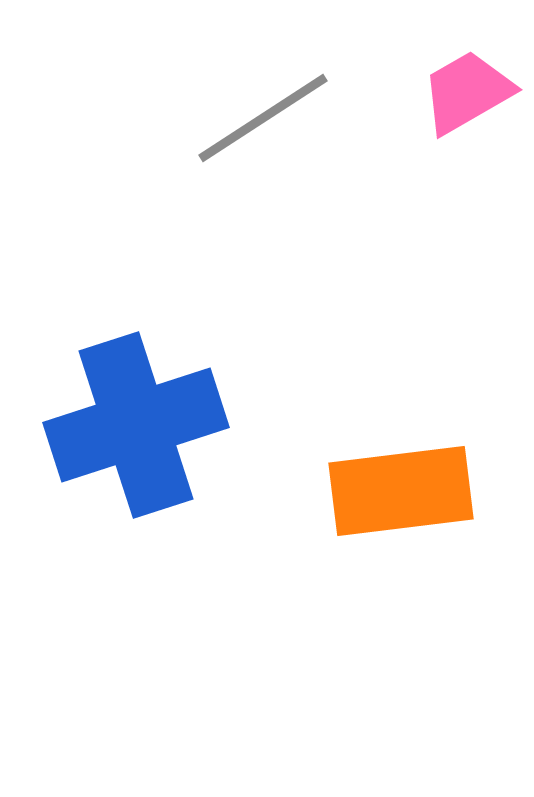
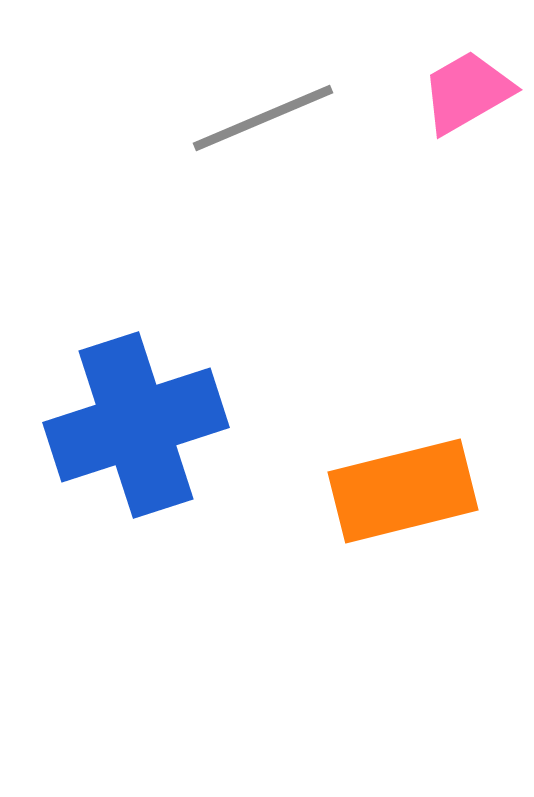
gray line: rotated 10 degrees clockwise
orange rectangle: moved 2 px right; rotated 7 degrees counterclockwise
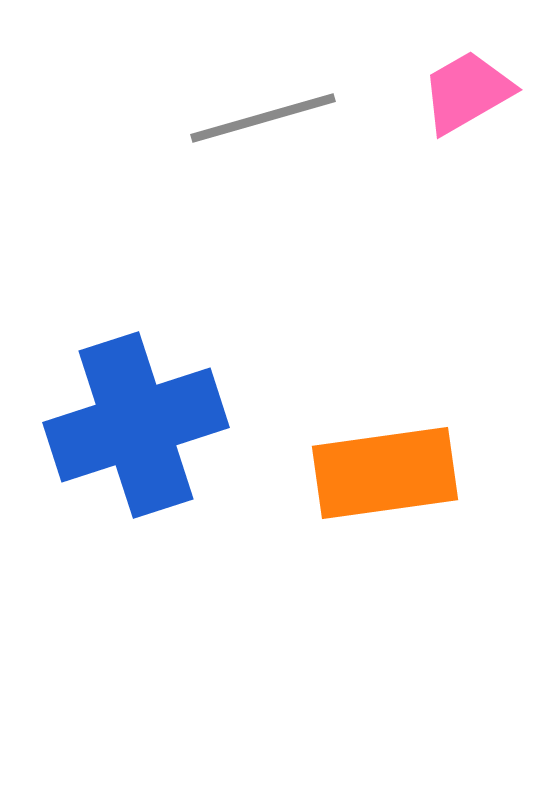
gray line: rotated 7 degrees clockwise
orange rectangle: moved 18 px left, 18 px up; rotated 6 degrees clockwise
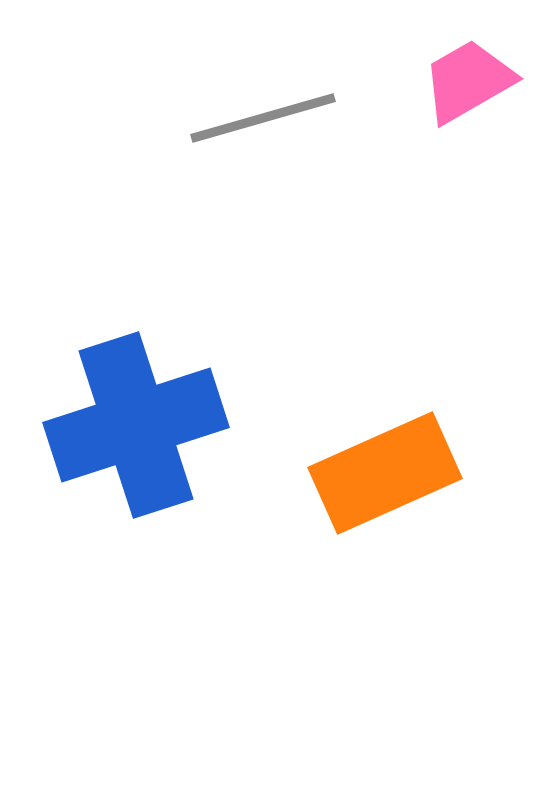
pink trapezoid: moved 1 px right, 11 px up
orange rectangle: rotated 16 degrees counterclockwise
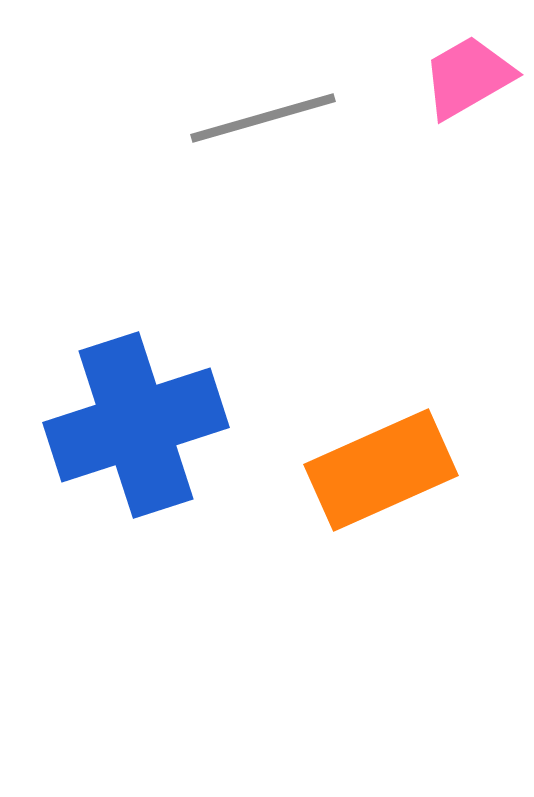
pink trapezoid: moved 4 px up
orange rectangle: moved 4 px left, 3 px up
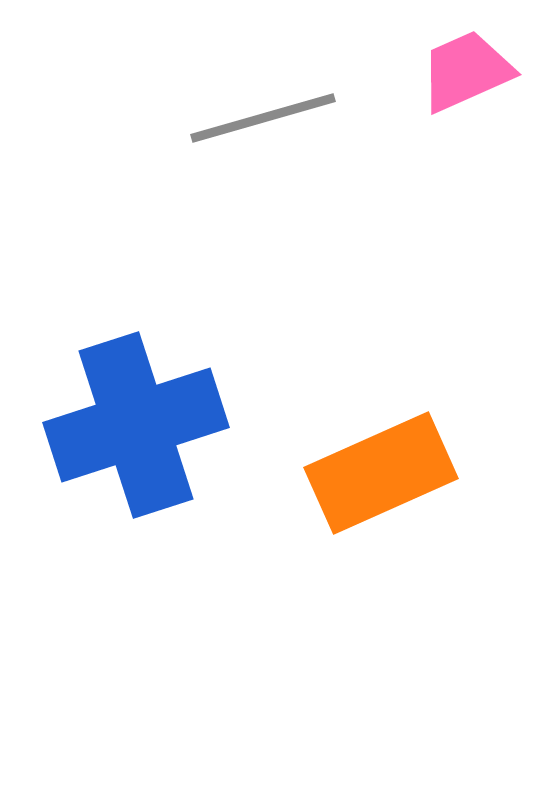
pink trapezoid: moved 2 px left, 6 px up; rotated 6 degrees clockwise
orange rectangle: moved 3 px down
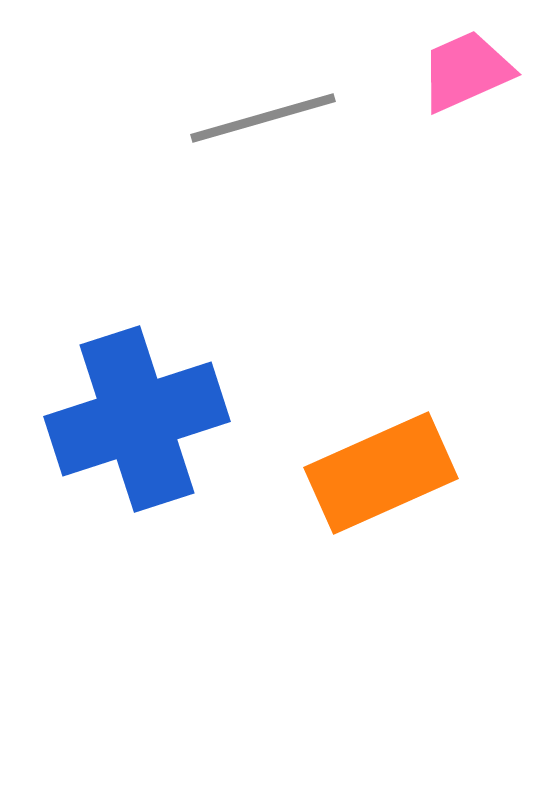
blue cross: moved 1 px right, 6 px up
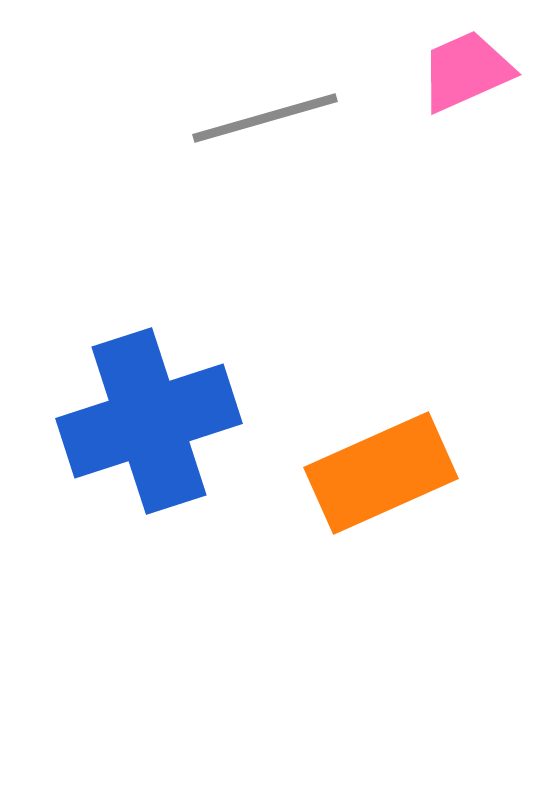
gray line: moved 2 px right
blue cross: moved 12 px right, 2 px down
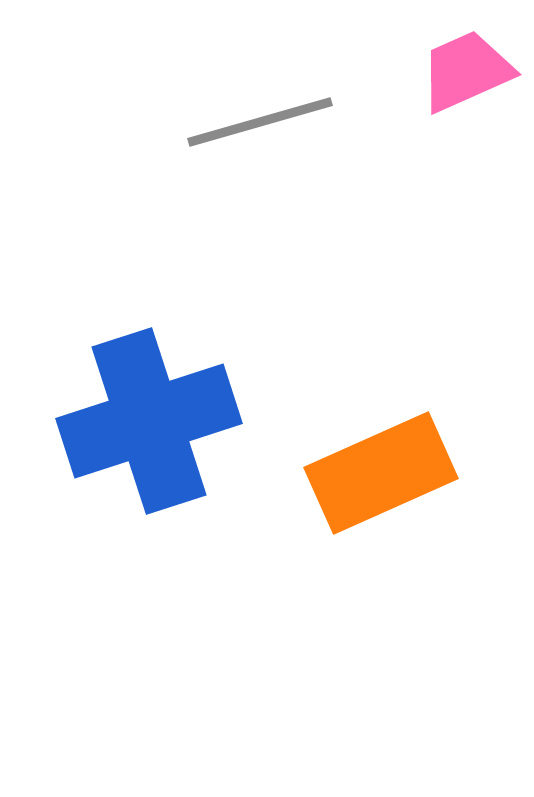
gray line: moved 5 px left, 4 px down
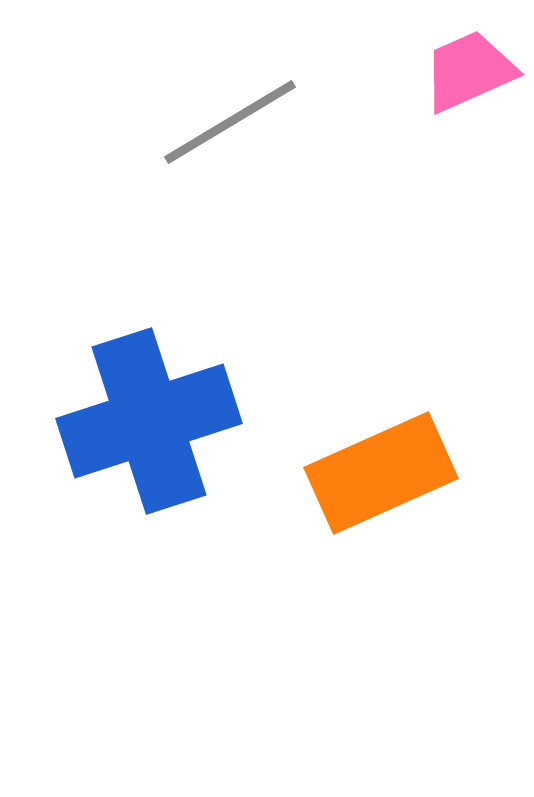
pink trapezoid: moved 3 px right
gray line: moved 30 px left; rotated 15 degrees counterclockwise
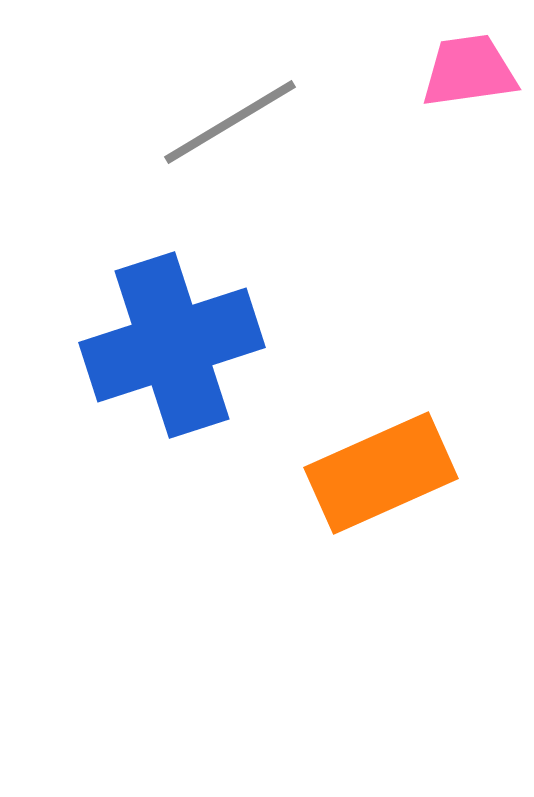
pink trapezoid: rotated 16 degrees clockwise
blue cross: moved 23 px right, 76 px up
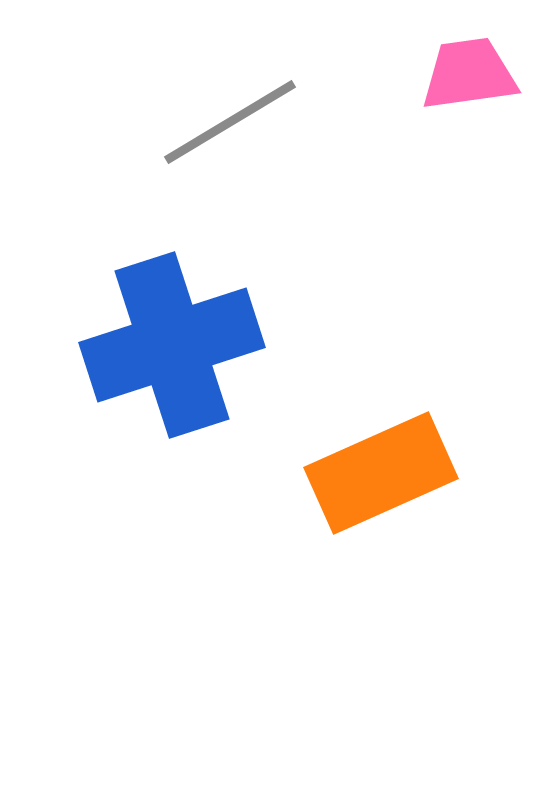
pink trapezoid: moved 3 px down
